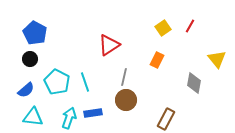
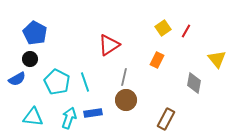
red line: moved 4 px left, 5 px down
blue semicircle: moved 9 px left, 11 px up; rotated 12 degrees clockwise
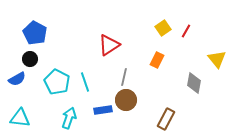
blue rectangle: moved 10 px right, 3 px up
cyan triangle: moved 13 px left, 1 px down
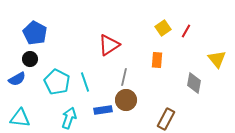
orange rectangle: rotated 21 degrees counterclockwise
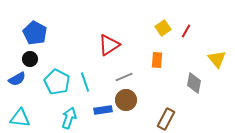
gray line: rotated 54 degrees clockwise
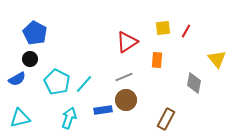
yellow square: rotated 28 degrees clockwise
red triangle: moved 18 px right, 3 px up
cyan line: moved 1 px left, 2 px down; rotated 60 degrees clockwise
cyan triangle: rotated 20 degrees counterclockwise
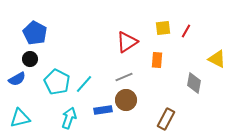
yellow triangle: rotated 24 degrees counterclockwise
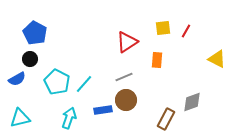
gray diamond: moved 2 px left, 19 px down; rotated 60 degrees clockwise
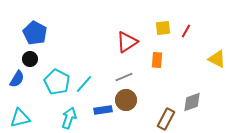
blue semicircle: rotated 30 degrees counterclockwise
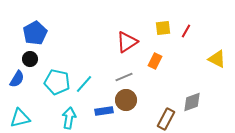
blue pentagon: rotated 15 degrees clockwise
orange rectangle: moved 2 px left, 1 px down; rotated 21 degrees clockwise
cyan pentagon: rotated 15 degrees counterclockwise
blue rectangle: moved 1 px right, 1 px down
cyan arrow: rotated 10 degrees counterclockwise
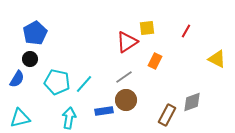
yellow square: moved 16 px left
gray line: rotated 12 degrees counterclockwise
brown rectangle: moved 1 px right, 4 px up
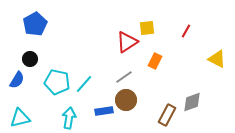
blue pentagon: moved 9 px up
blue semicircle: moved 1 px down
